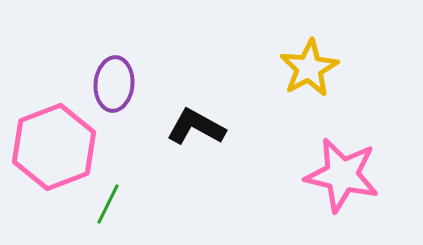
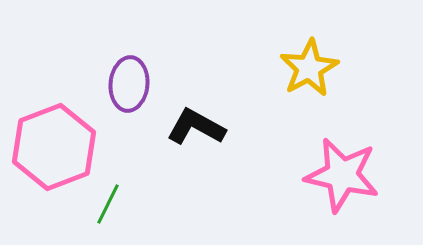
purple ellipse: moved 15 px right
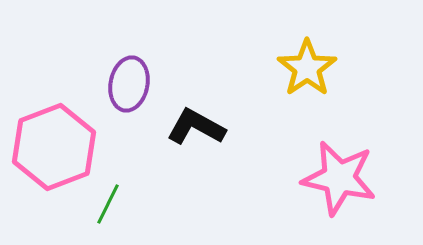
yellow star: moved 2 px left; rotated 6 degrees counterclockwise
purple ellipse: rotated 6 degrees clockwise
pink star: moved 3 px left, 3 px down
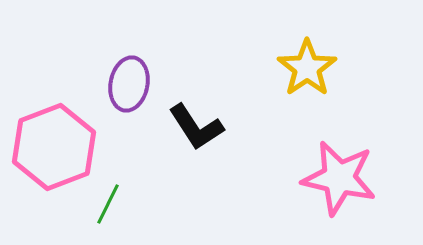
black L-shape: rotated 152 degrees counterclockwise
